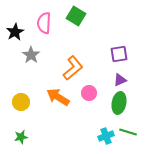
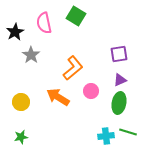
pink semicircle: rotated 15 degrees counterclockwise
pink circle: moved 2 px right, 2 px up
cyan cross: rotated 14 degrees clockwise
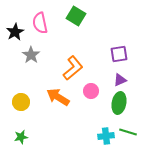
pink semicircle: moved 4 px left
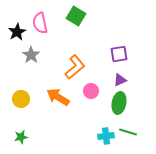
black star: moved 2 px right
orange L-shape: moved 2 px right, 1 px up
yellow circle: moved 3 px up
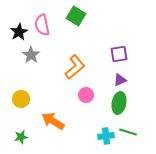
pink semicircle: moved 2 px right, 2 px down
black star: moved 2 px right
pink circle: moved 5 px left, 4 px down
orange arrow: moved 5 px left, 24 px down
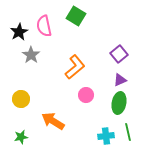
pink semicircle: moved 2 px right, 1 px down
purple square: rotated 30 degrees counterclockwise
green line: rotated 60 degrees clockwise
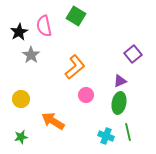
purple square: moved 14 px right
purple triangle: moved 1 px down
cyan cross: rotated 28 degrees clockwise
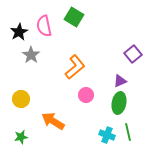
green square: moved 2 px left, 1 px down
cyan cross: moved 1 px right, 1 px up
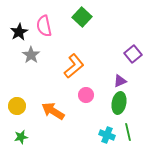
green square: moved 8 px right; rotated 12 degrees clockwise
orange L-shape: moved 1 px left, 1 px up
yellow circle: moved 4 px left, 7 px down
orange arrow: moved 10 px up
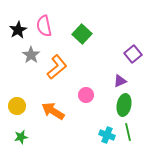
green square: moved 17 px down
black star: moved 1 px left, 2 px up
orange L-shape: moved 17 px left, 1 px down
green ellipse: moved 5 px right, 2 px down
